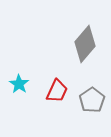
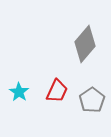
cyan star: moved 8 px down
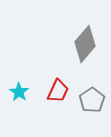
red trapezoid: moved 1 px right
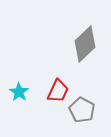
gray diamond: rotated 6 degrees clockwise
gray pentagon: moved 10 px left, 10 px down; rotated 10 degrees counterclockwise
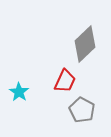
red trapezoid: moved 7 px right, 10 px up
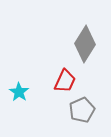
gray diamond: rotated 15 degrees counterclockwise
gray pentagon: rotated 20 degrees clockwise
